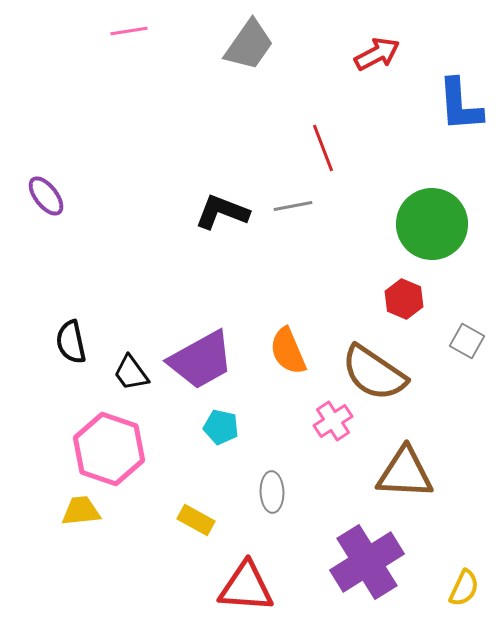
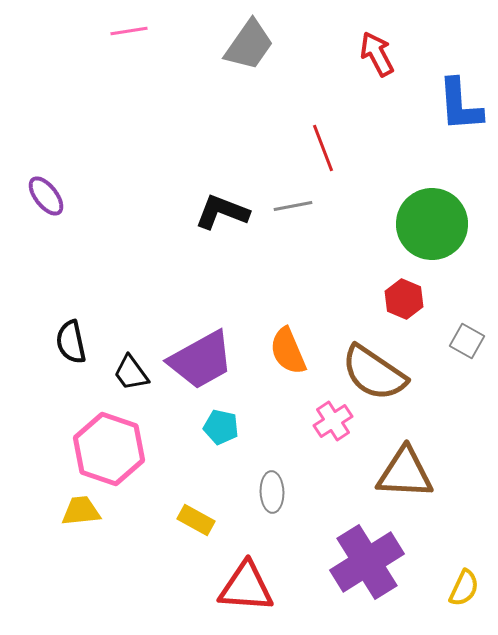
red arrow: rotated 90 degrees counterclockwise
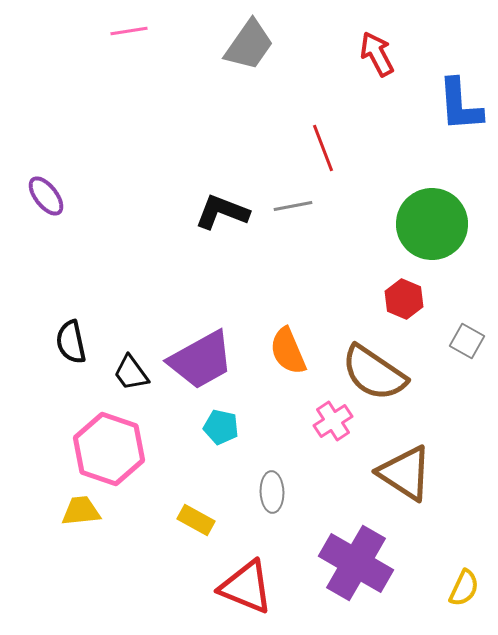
brown triangle: rotated 30 degrees clockwise
purple cross: moved 11 px left, 1 px down; rotated 28 degrees counterclockwise
red triangle: rotated 18 degrees clockwise
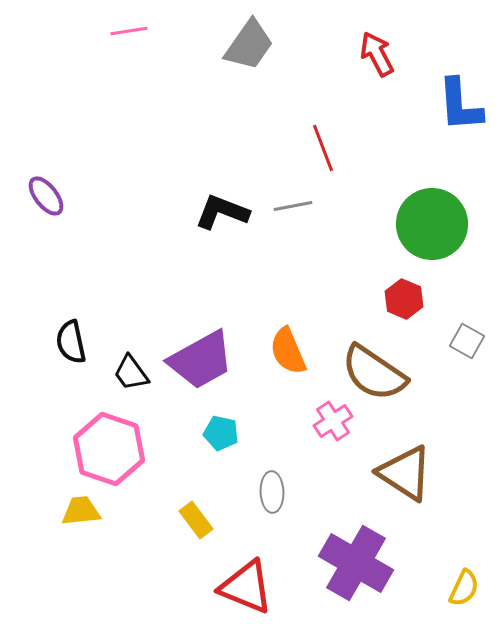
cyan pentagon: moved 6 px down
yellow rectangle: rotated 24 degrees clockwise
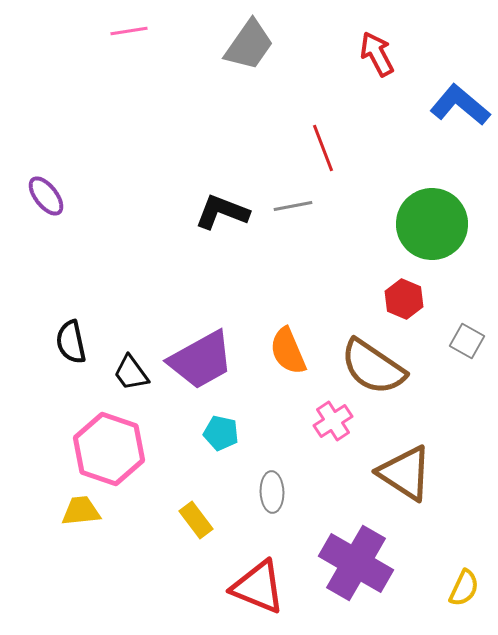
blue L-shape: rotated 134 degrees clockwise
brown semicircle: moved 1 px left, 6 px up
red triangle: moved 12 px right
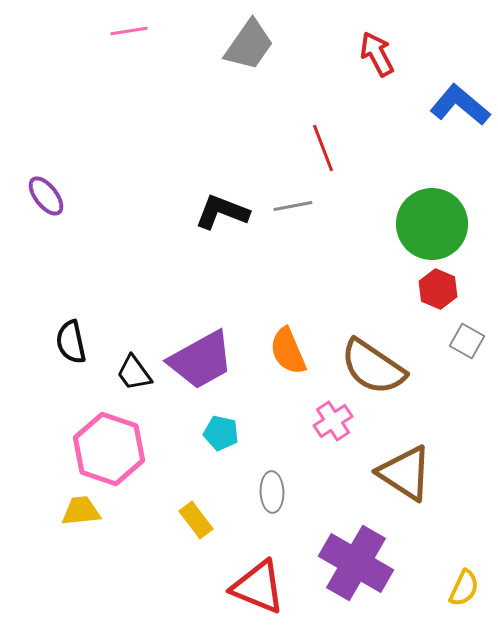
red hexagon: moved 34 px right, 10 px up
black trapezoid: moved 3 px right
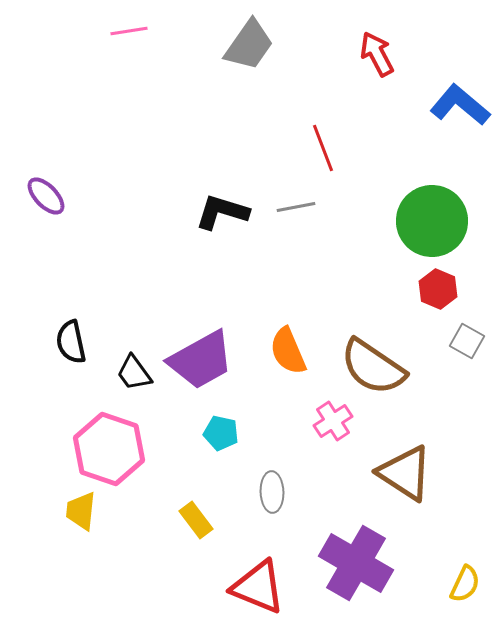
purple ellipse: rotated 6 degrees counterclockwise
gray line: moved 3 px right, 1 px down
black L-shape: rotated 4 degrees counterclockwise
green circle: moved 3 px up
yellow trapezoid: rotated 78 degrees counterclockwise
yellow semicircle: moved 1 px right, 4 px up
